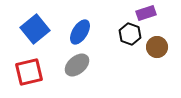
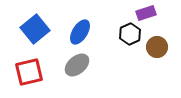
black hexagon: rotated 15 degrees clockwise
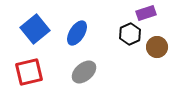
blue ellipse: moved 3 px left, 1 px down
gray ellipse: moved 7 px right, 7 px down
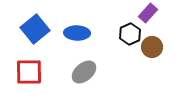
purple rectangle: moved 2 px right; rotated 30 degrees counterclockwise
blue ellipse: rotated 60 degrees clockwise
brown circle: moved 5 px left
red square: rotated 12 degrees clockwise
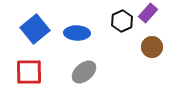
black hexagon: moved 8 px left, 13 px up
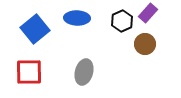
blue ellipse: moved 15 px up
brown circle: moved 7 px left, 3 px up
gray ellipse: rotated 35 degrees counterclockwise
